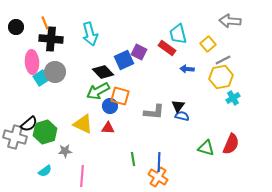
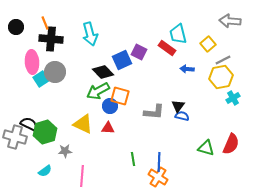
blue square: moved 2 px left
cyan square: moved 1 px down
black semicircle: rotated 114 degrees counterclockwise
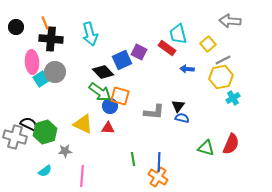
green arrow: moved 2 px right, 1 px down; rotated 115 degrees counterclockwise
blue semicircle: moved 2 px down
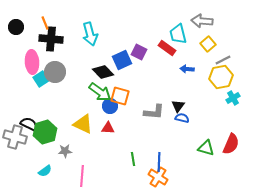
gray arrow: moved 28 px left
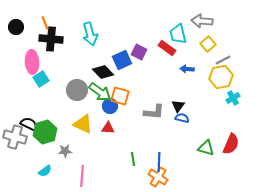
gray circle: moved 22 px right, 18 px down
